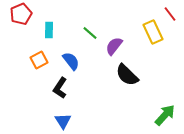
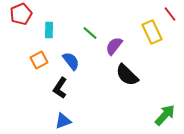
yellow rectangle: moved 1 px left
blue triangle: rotated 42 degrees clockwise
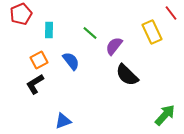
red line: moved 1 px right, 1 px up
black L-shape: moved 25 px left, 4 px up; rotated 25 degrees clockwise
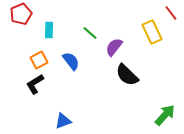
purple semicircle: moved 1 px down
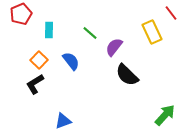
orange square: rotated 18 degrees counterclockwise
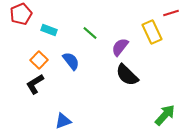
red line: rotated 70 degrees counterclockwise
cyan rectangle: rotated 70 degrees counterclockwise
purple semicircle: moved 6 px right
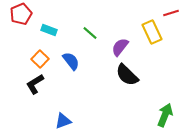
orange square: moved 1 px right, 1 px up
green arrow: rotated 20 degrees counterclockwise
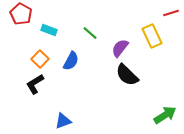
red pentagon: rotated 20 degrees counterclockwise
yellow rectangle: moved 4 px down
purple semicircle: moved 1 px down
blue semicircle: rotated 66 degrees clockwise
green arrow: rotated 35 degrees clockwise
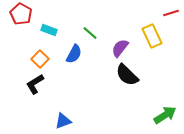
blue semicircle: moved 3 px right, 7 px up
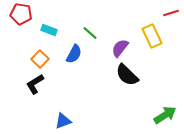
red pentagon: rotated 20 degrees counterclockwise
